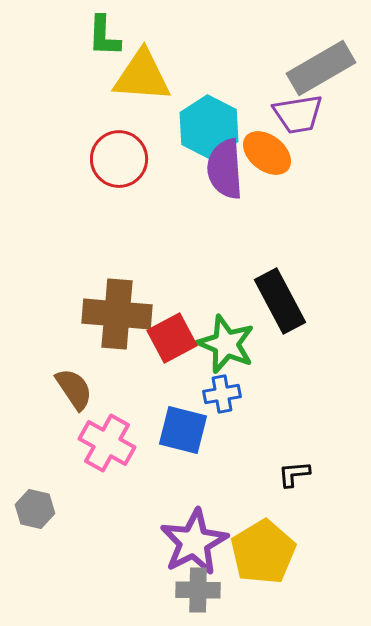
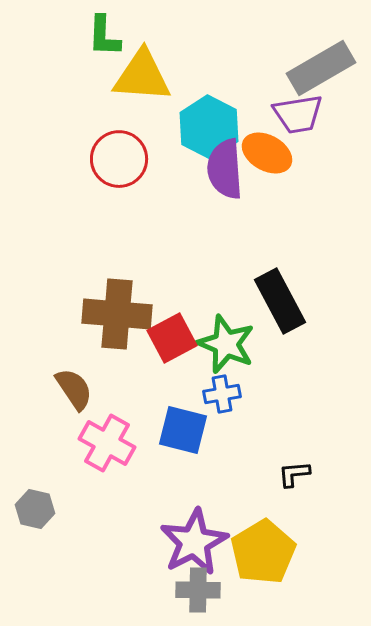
orange ellipse: rotated 9 degrees counterclockwise
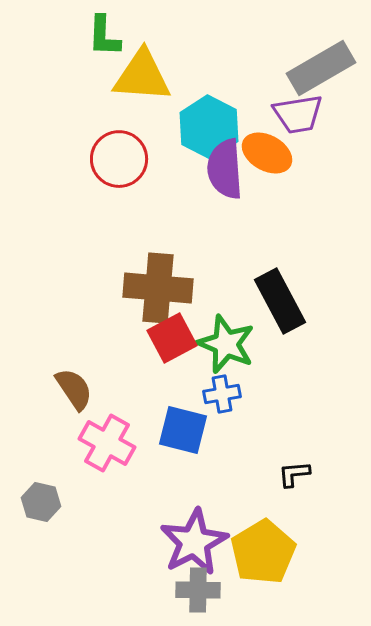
brown cross: moved 41 px right, 26 px up
gray hexagon: moved 6 px right, 7 px up
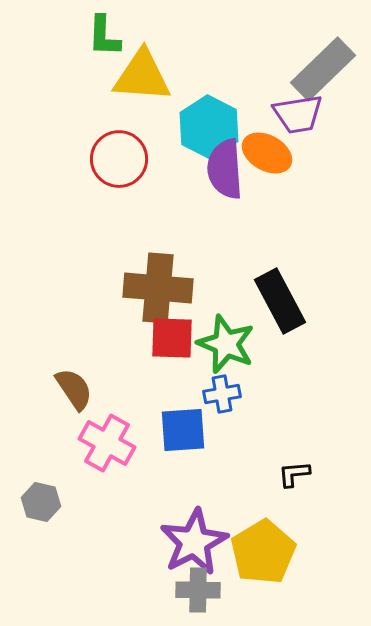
gray rectangle: moved 2 px right, 1 px down; rotated 14 degrees counterclockwise
red square: rotated 30 degrees clockwise
blue square: rotated 18 degrees counterclockwise
